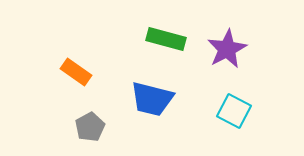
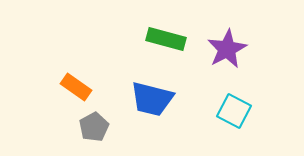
orange rectangle: moved 15 px down
gray pentagon: moved 4 px right
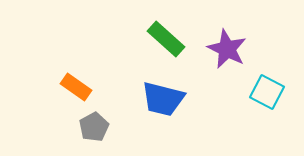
green rectangle: rotated 27 degrees clockwise
purple star: rotated 18 degrees counterclockwise
blue trapezoid: moved 11 px right
cyan square: moved 33 px right, 19 px up
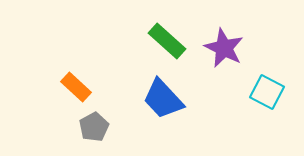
green rectangle: moved 1 px right, 2 px down
purple star: moved 3 px left, 1 px up
orange rectangle: rotated 8 degrees clockwise
blue trapezoid: rotated 33 degrees clockwise
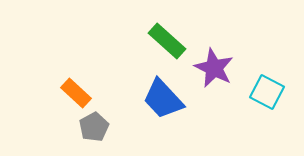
purple star: moved 10 px left, 20 px down
orange rectangle: moved 6 px down
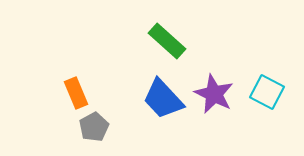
purple star: moved 26 px down
orange rectangle: rotated 24 degrees clockwise
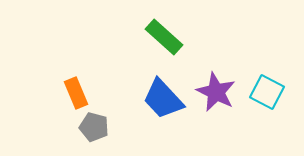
green rectangle: moved 3 px left, 4 px up
purple star: moved 2 px right, 2 px up
gray pentagon: rotated 28 degrees counterclockwise
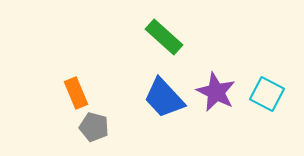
cyan square: moved 2 px down
blue trapezoid: moved 1 px right, 1 px up
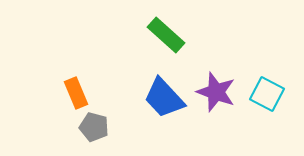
green rectangle: moved 2 px right, 2 px up
purple star: rotated 6 degrees counterclockwise
